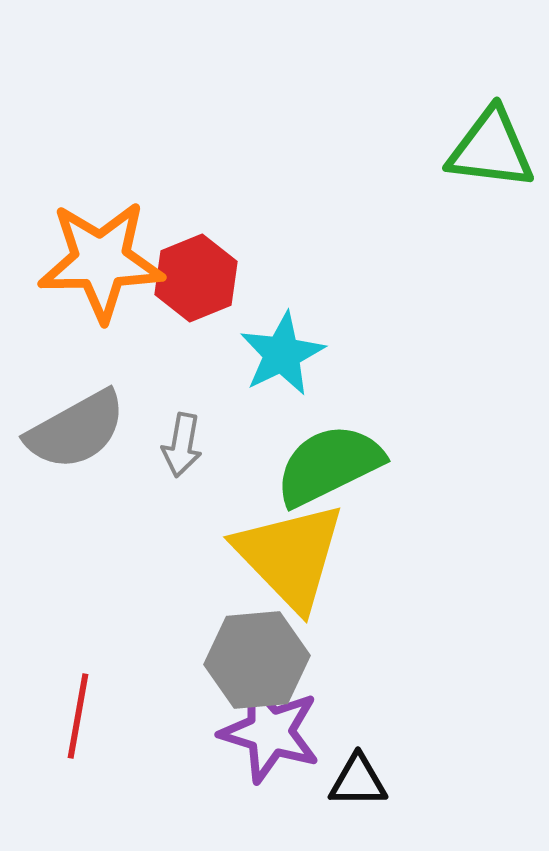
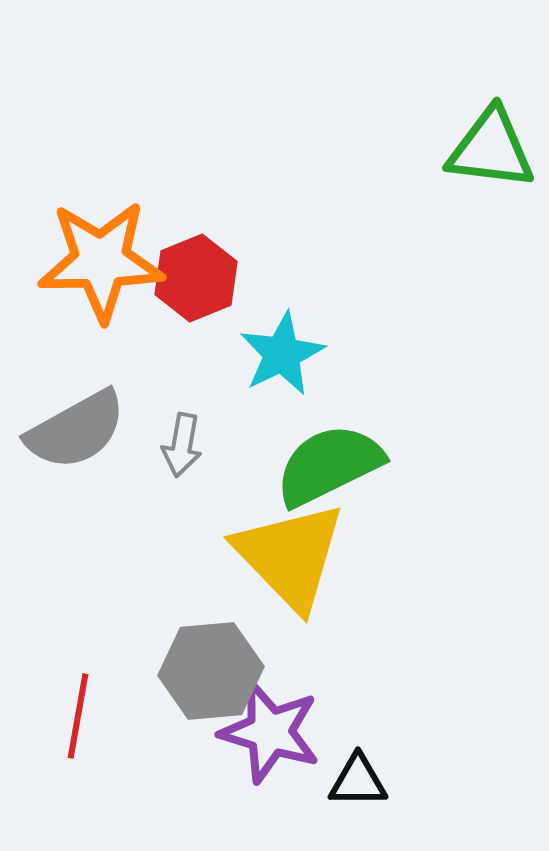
gray hexagon: moved 46 px left, 11 px down
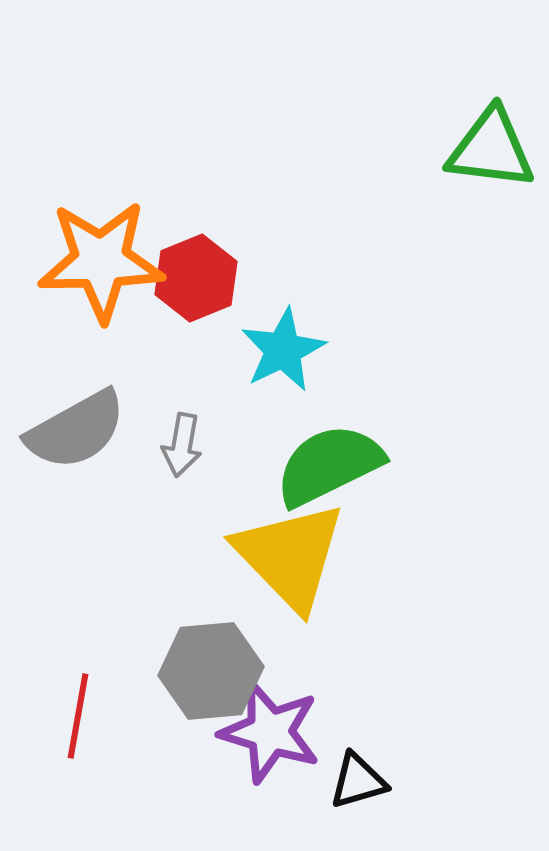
cyan star: moved 1 px right, 4 px up
black triangle: rotated 16 degrees counterclockwise
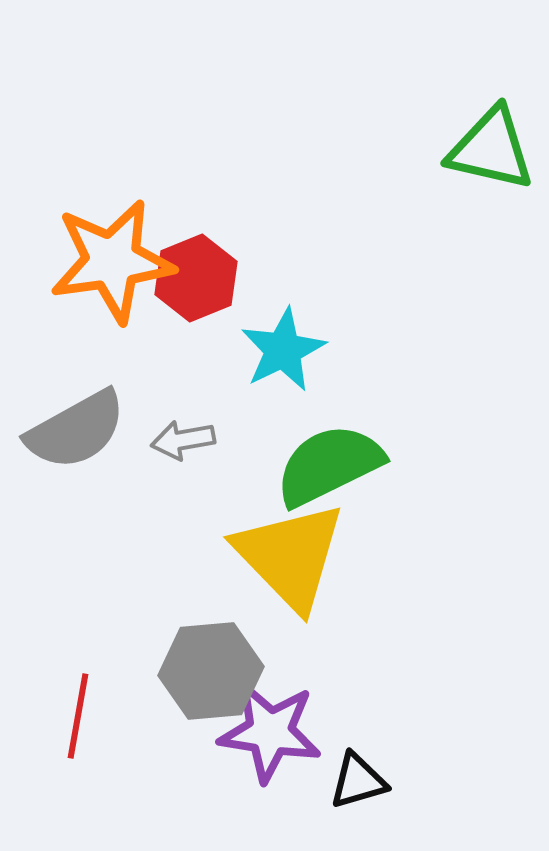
green triangle: rotated 6 degrees clockwise
orange star: moved 11 px right; rotated 7 degrees counterclockwise
gray arrow: moved 1 px right, 5 px up; rotated 70 degrees clockwise
purple star: rotated 8 degrees counterclockwise
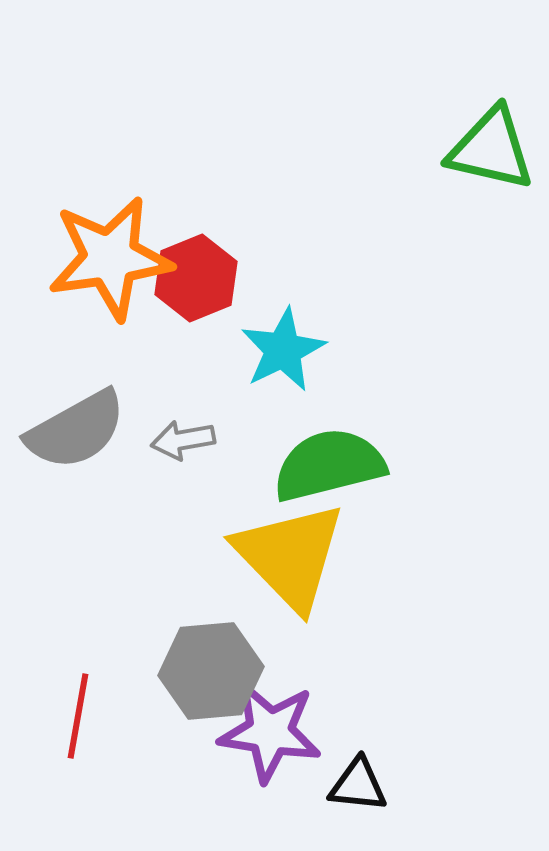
orange star: moved 2 px left, 3 px up
green semicircle: rotated 12 degrees clockwise
black triangle: moved 4 px down; rotated 22 degrees clockwise
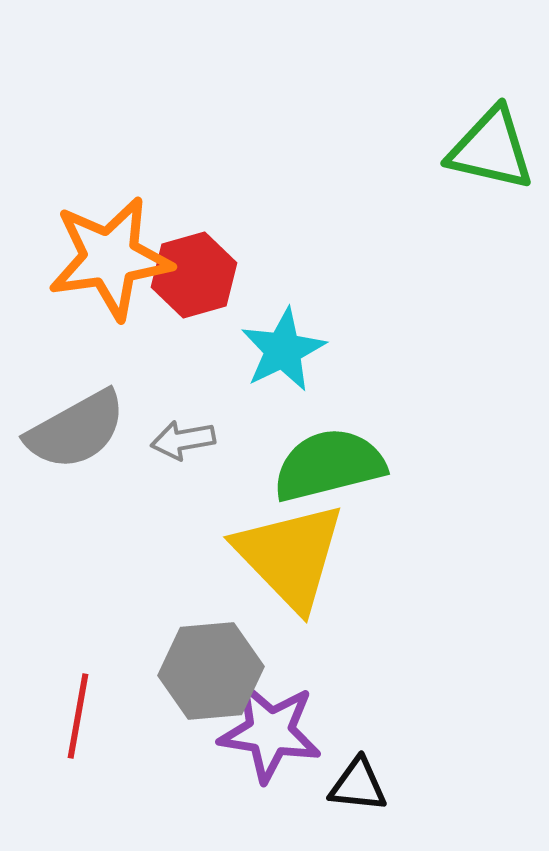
red hexagon: moved 2 px left, 3 px up; rotated 6 degrees clockwise
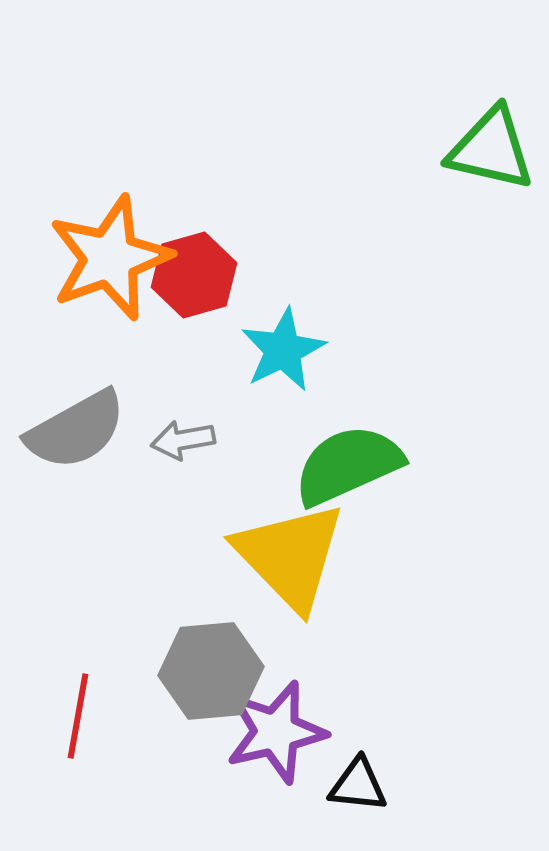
orange star: rotated 12 degrees counterclockwise
green semicircle: moved 19 px right; rotated 10 degrees counterclockwise
purple star: moved 6 px right; rotated 22 degrees counterclockwise
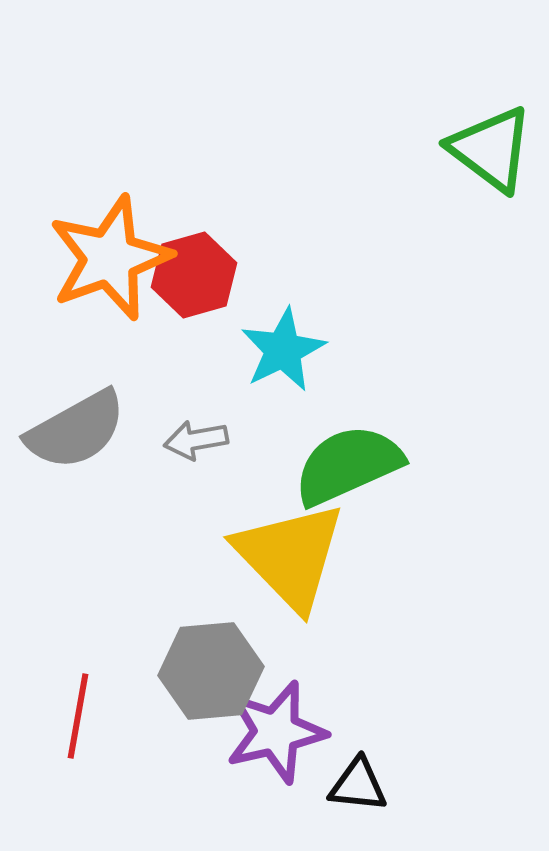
green triangle: rotated 24 degrees clockwise
gray arrow: moved 13 px right
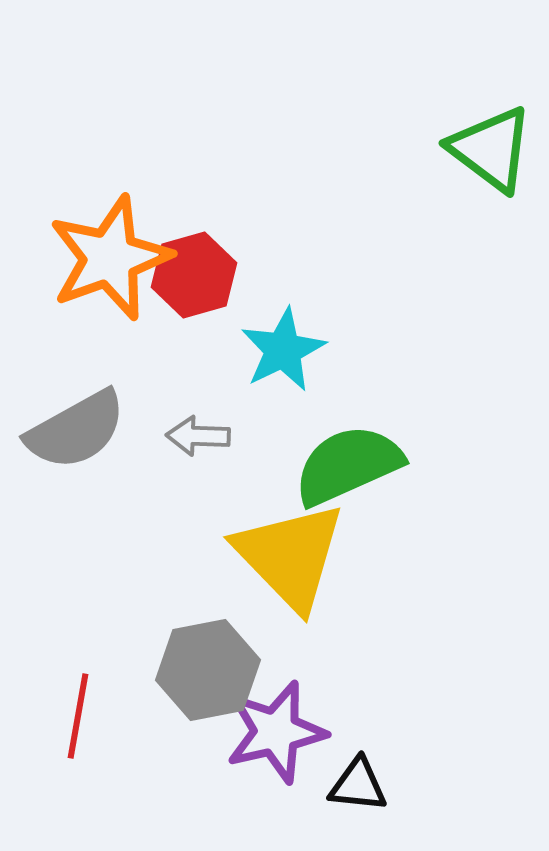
gray arrow: moved 2 px right, 4 px up; rotated 12 degrees clockwise
gray hexagon: moved 3 px left, 1 px up; rotated 6 degrees counterclockwise
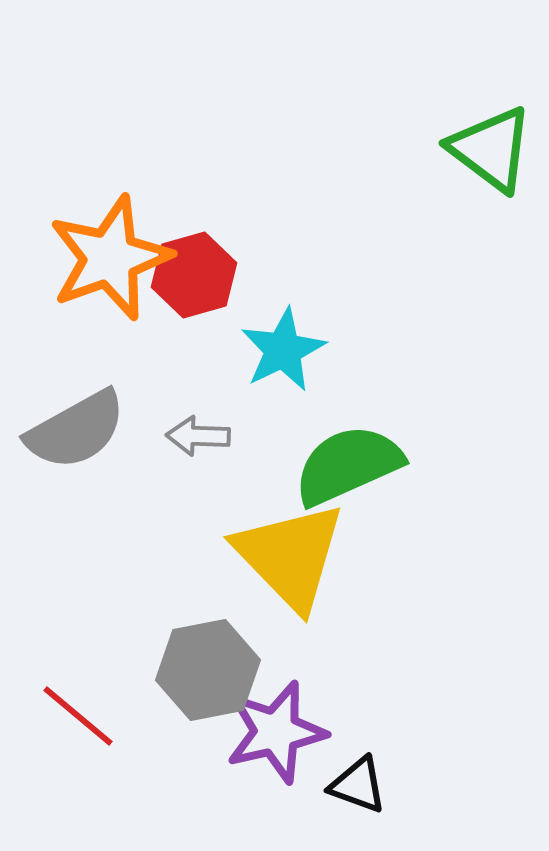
red line: rotated 60 degrees counterclockwise
black triangle: rotated 14 degrees clockwise
